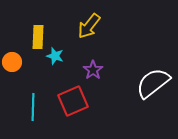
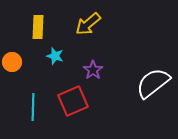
yellow arrow: moved 1 px left, 2 px up; rotated 12 degrees clockwise
yellow rectangle: moved 10 px up
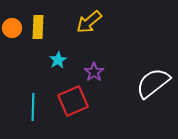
yellow arrow: moved 1 px right, 2 px up
cyan star: moved 3 px right, 4 px down; rotated 24 degrees clockwise
orange circle: moved 34 px up
purple star: moved 1 px right, 2 px down
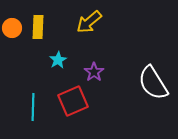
white semicircle: rotated 84 degrees counterclockwise
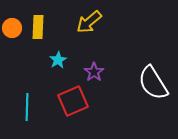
cyan line: moved 6 px left
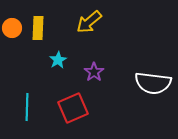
yellow rectangle: moved 1 px down
white semicircle: rotated 51 degrees counterclockwise
red square: moved 7 px down
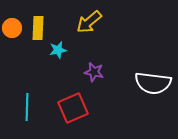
cyan star: moved 10 px up; rotated 18 degrees clockwise
purple star: rotated 24 degrees counterclockwise
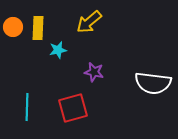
orange circle: moved 1 px right, 1 px up
red square: rotated 8 degrees clockwise
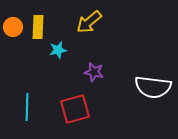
yellow rectangle: moved 1 px up
white semicircle: moved 4 px down
red square: moved 2 px right, 1 px down
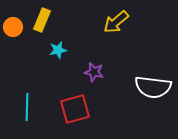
yellow arrow: moved 27 px right
yellow rectangle: moved 4 px right, 7 px up; rotated 20 degrees clockwise
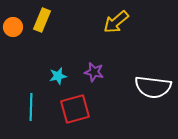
cyan star: moved 26 px down
cyan line: moved 4 px right
